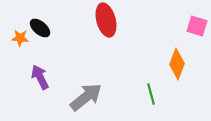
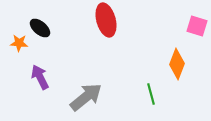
orange star: moved 1 px left, 5 px down
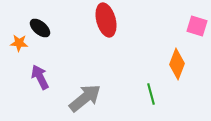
gray arrow: moved 1 px left, 1 px down
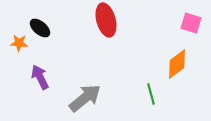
pink square: moved 6 px left, 3 px up
orange diamond: rotated 32 degrees clockwise
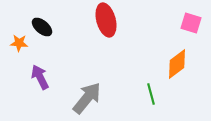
black ellipse: moved 2 px right, 1 px up
gray arrow: moved 2 px right; rotated 12 degrees counterclockwise
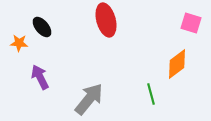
black ellipse: rotated 10 degrees clockwise
gray arrow: moved 2 px right, 1 px down
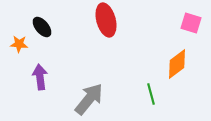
orange star: moved 1 px down
purple arrow: rotated 20 degrees clockwise
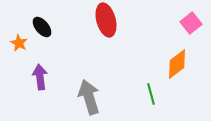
pink square: rotated 35 degrees clockwise
orange star: moved 1 px up; rotated 24 degrees clockwise
gray arrow: moved 2 px up; rotated 56 degrees counterclockwise
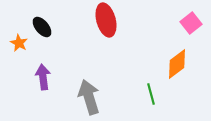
purple arrow: moved 3 px right
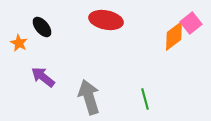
red ellipse: rotated 64 degrees counterclockwise
orange diamond: moved 3 px left, 28 px up
purple arrow: rotated 45 degrees counterclockwise
green line: moved 6 px left, 5 px down
